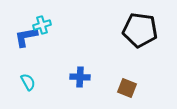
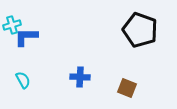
cyan cross: moved 30 px left
black pentagon: rotated 12 degrees clockwise
blue L-shape: rotated 10 degrees clockwise
cyan semicircle: moved 5 px left, 2 px up
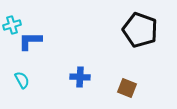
blue L-shape: moved 4 px right, 4 px down
cyan semicircle: moved 1 px left
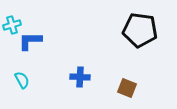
black pentagon: rotated 12 degrees counterclockwise
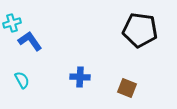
cyan cross: moved 2 px up
blue L-shape: rotated 55 degrees clockwise
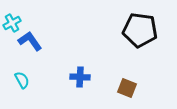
cyan cross: rotated 12 degrees counterclockwise
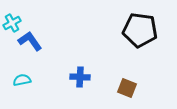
cyan semicircle: rotated 72 degrees counterclockwise
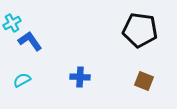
cyan semicircle: rotated 18 degrees counterclockwise
brown square: moved 17 px right, 7 px up
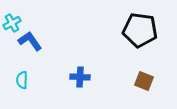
cyan semicircle: rotated 60 degrees counterclockwise
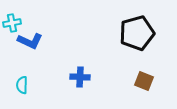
cyan cross: rotated 18 degrees clockwise
black pentagon: moved 3 px left, 3 px down; rotated 24 degrees counterclockwise
blue L-shape: rotated 150 degrees clockwise
cyan semicircle: moved 5 px down
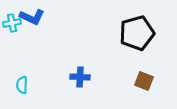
blue L-shape: moved 2 px right, 24 px up
